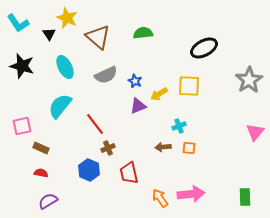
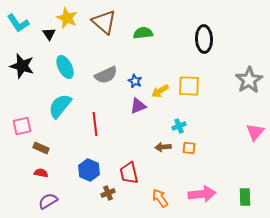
brown triangle: moved 6 px right, 15 px up
black ellipse: moved 9 px up; rotated 64 degrees counterclockwise
yellow arrow: moved 1 px right, 3 px up
red line: rotated 30 degrees clockwise
brown cross: moved 45 px down
pink arrow: moved 11 px right
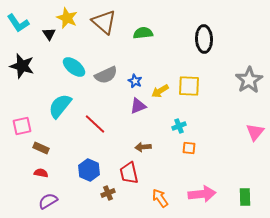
cyan ellipse: moved 9 px right; rotated 25 degrees counterclockwise
red line: rotated 40 degrees counterclockwise
brown arrow: moved 20 px left
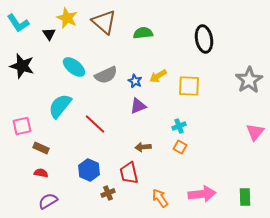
black ellipse: rotated 8 degrees counterclockwise
yellow arrow: moved 2 px left, 15 px up
orange square: moved 9 px left, 1 px up; rotated 24 degrees clockwise
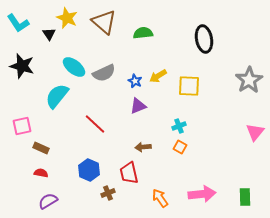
gray semicircle: moved 2 px left, 2 px up
cyan semicircle: moved 3 px left, 10 px up
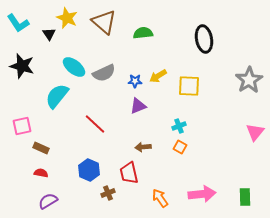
blue star: rotated 24 degrees counterclockwise
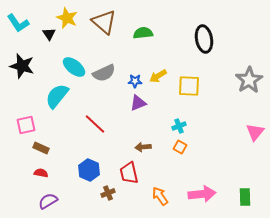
purple triangle: moved 3 px up
pink square: moved 4 px right, 1 px up
orange arrow: moved 2 px up
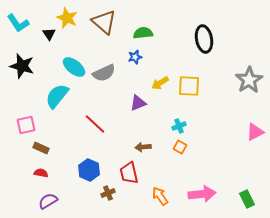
yellow arrow: moved 2 px right, 7 px down
blue star: moved 24 px up; rotated 16 degrees counterclockwise
pink triangle: rotated 24 degrees clockwise
green rectangle: moved 2 px right, 2 px down; rotated 24 degrees counterclockwise
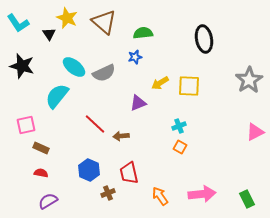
brown arrow: moved 22 px left, 11 px up
